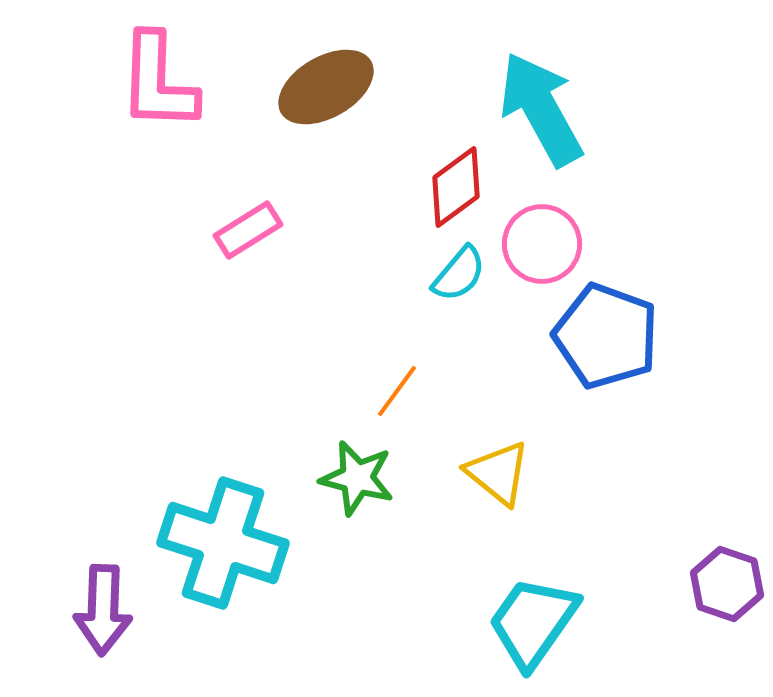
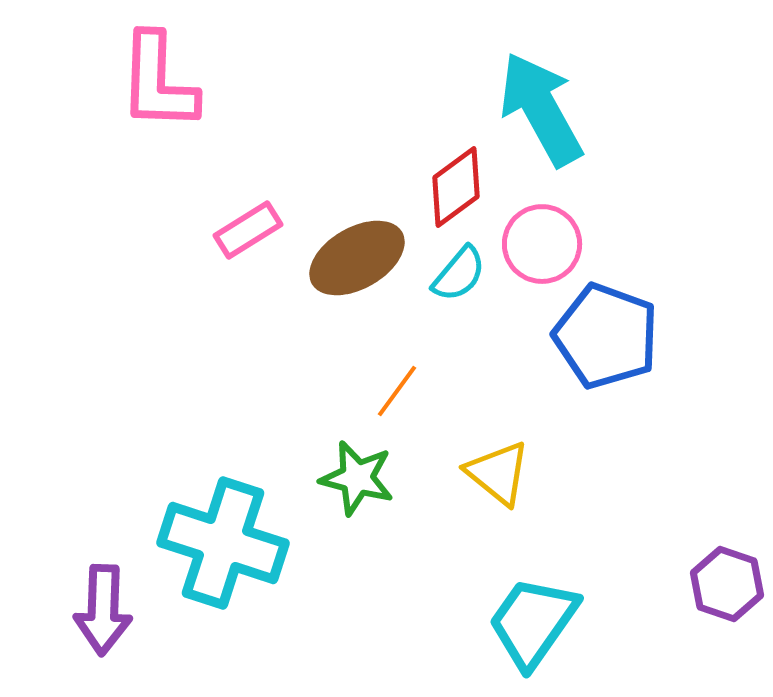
brown ellipse: moved 31 px right, 171 px down
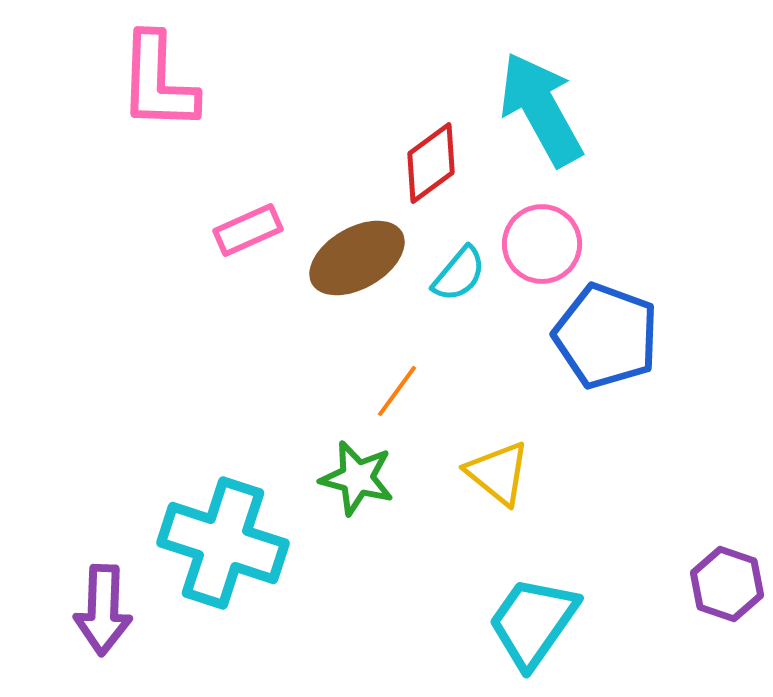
red diamond: moved 25 px left, 24 px up
pink rectangle: rotated 8 degrees clockwise
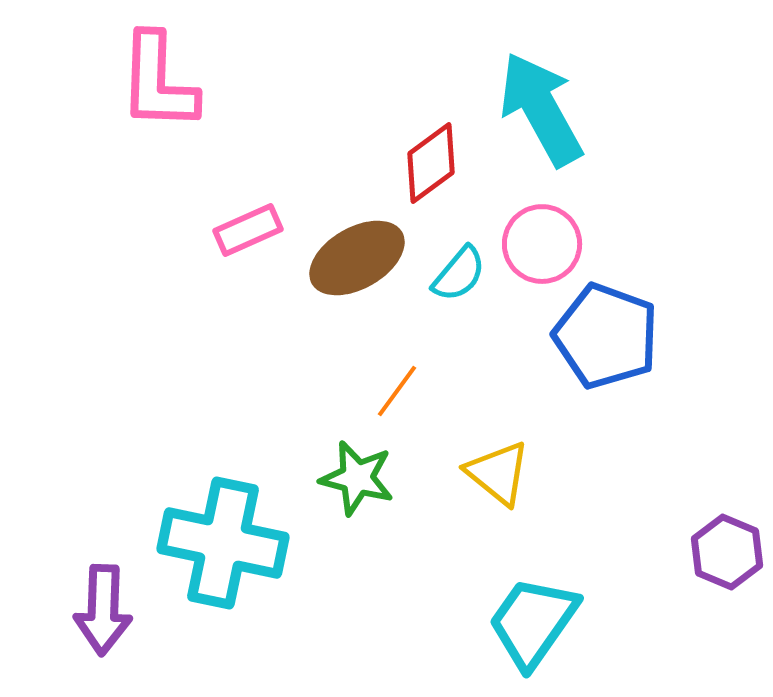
cyan cross: rotated 6 degrees counterclockwise
purple hexagon: moved 32 px up; rotated 4 degrees clockwise
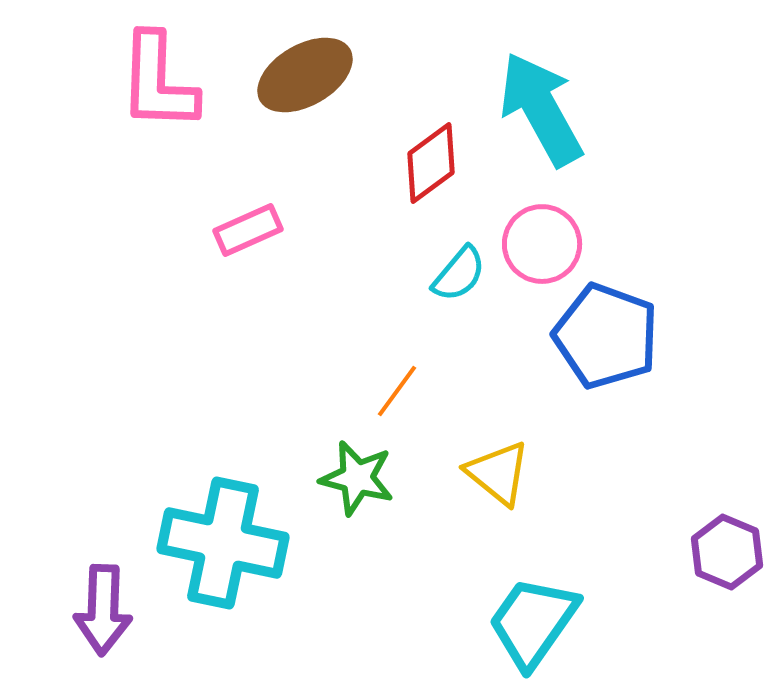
brown ellipse: moved 52 px left, 183 px up
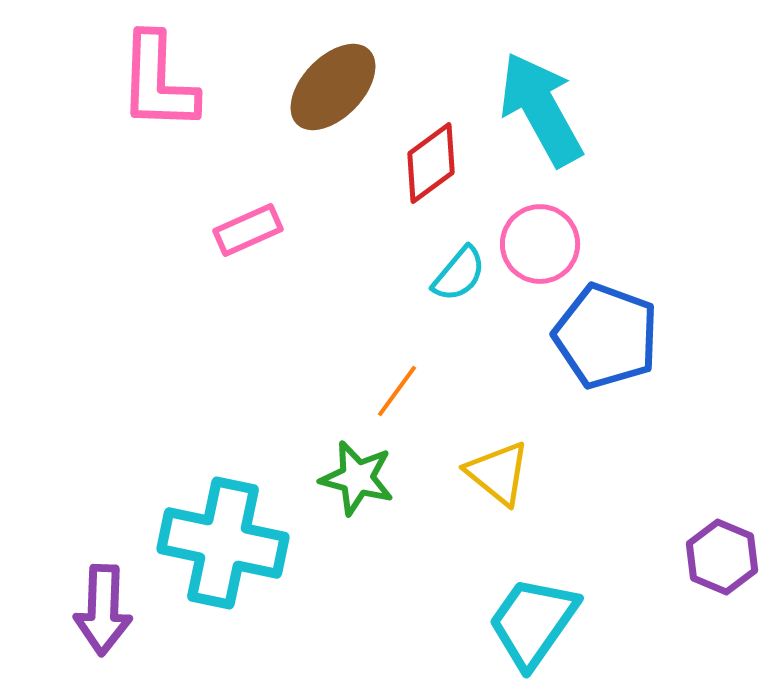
brown ellipse: moved 28 px right, 12 px down; rotated 16 degrees counterclockwise
pink circle: moved 2 px left
purple hexagon: moved 5 px left, 5 px down
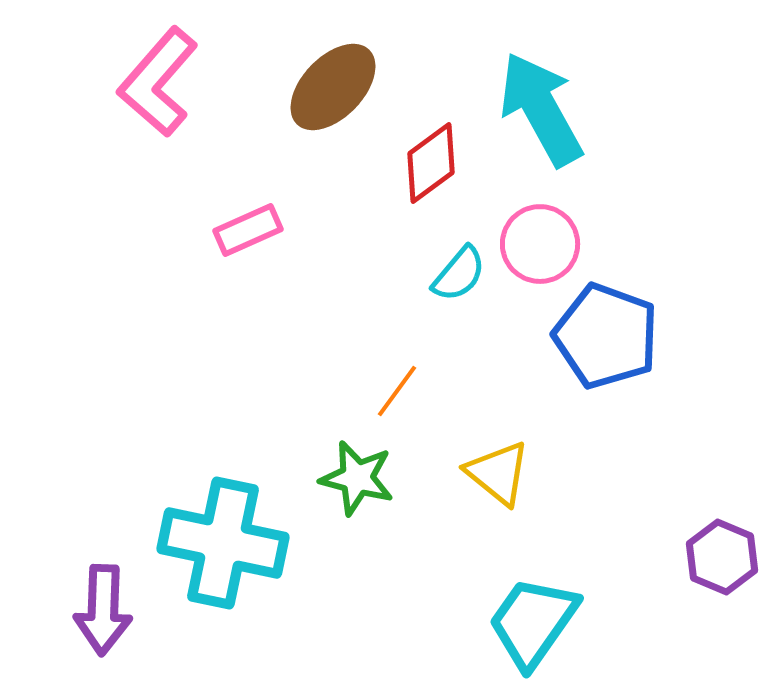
pink L-shape: rotated 39 degrees clockwise
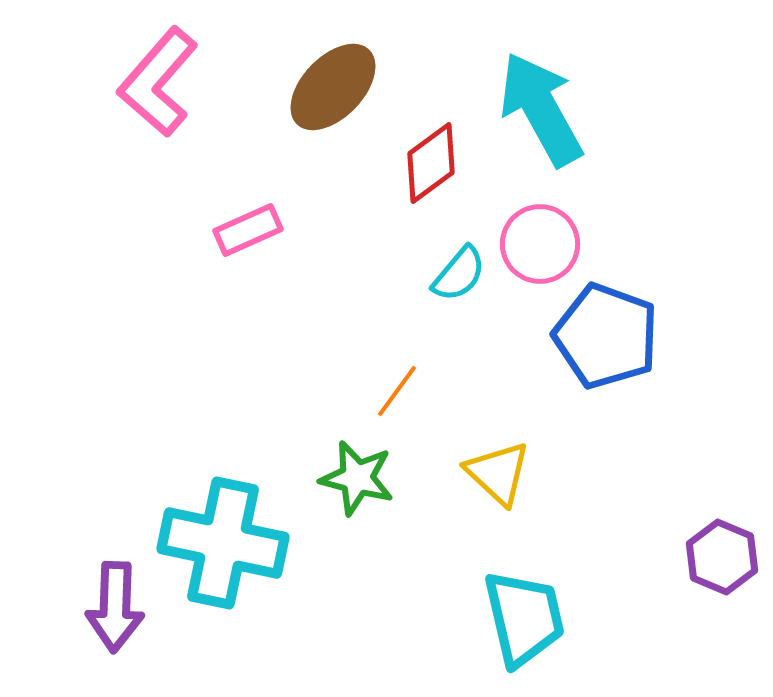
yellow triangle: rotated 4 degrees clockwise
purple arrow: moved 12 px right, 3 px up
cyan trapezoid: moved 9 px left, 4 px up; rotated 132 degrees clockwise
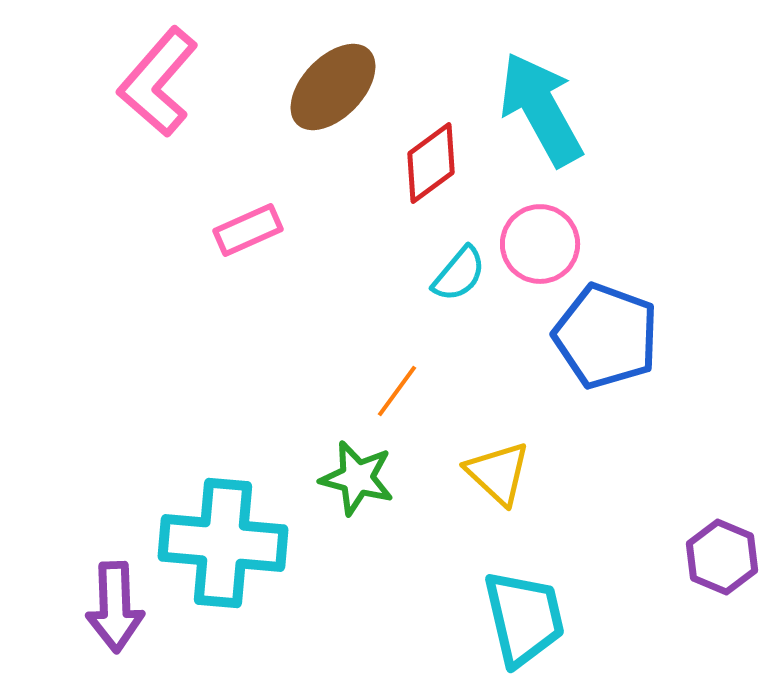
cyan cross: rotated 7 degrees counterclockwise
purple arrow: rotated 4 degrees counterclockwise
